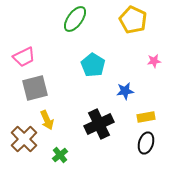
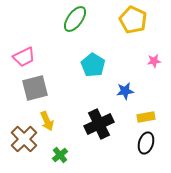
yellow arrow: moved 1 px down
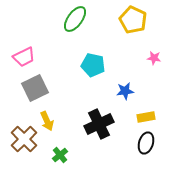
pink star: moved 3 px up; rotated 16 degrees clockwise
cyan pentagon: rotated 20 degrees counterclockwise
gray square: rotated 12 degrees counterclockwise
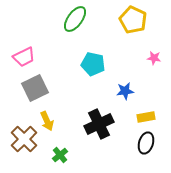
cyan pentagon: moved 1 px up
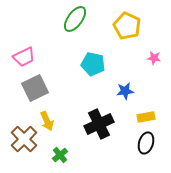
yellow pentagon: moved 6 px left, 6 px down
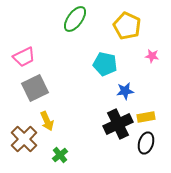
pink star: moved 2 px left, 2 px up
cyan pentagon: moved 12 px right
black cross: moved 19 px right
